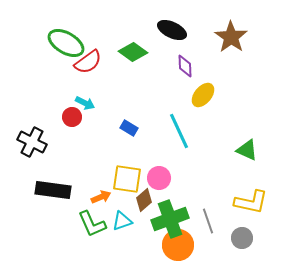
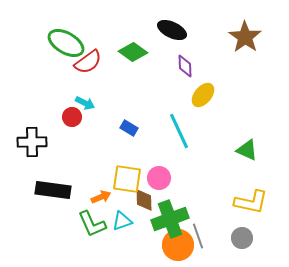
brown star: moved 14 px right
black cross: rotated 28 degrees counterclockwise
brown diamond: rotated 50 degrees counterclockwise
gray line: moved 10 px left, 15 px down
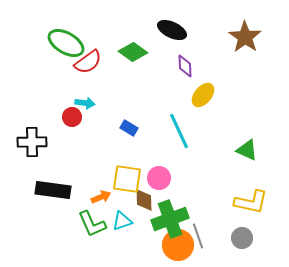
cyan arrow: rotated 18 degrees counterclockwise
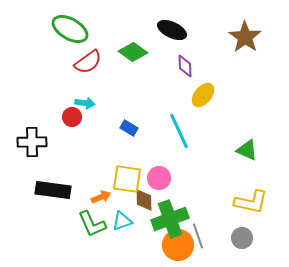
green ellipse: moved 4 px right, 14 px up
